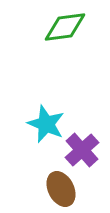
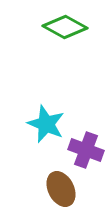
green diamond: rotated 36 degrees clockwise
purple cross: moved 4 px right; rotated 28 degrees counterclockwise
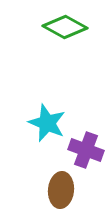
cyan star: moved 1 px right, 1 px up
brown ellipse: moved 1 px down; rotated 32 degrees clockwise
